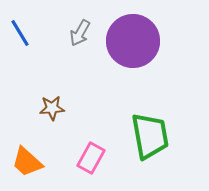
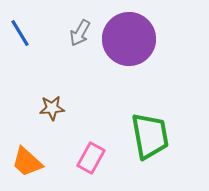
purple circle: moved 4 px left, 2 px up
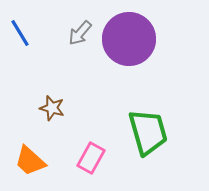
gray arrow: rotated 12 degrees clockwise
brown star: rotated 20 degrees clockwise
green trapezoid: moved 2 px left, 4 px up; rotated 6 degrees counterclockwise
orange trapezoid: moved 3 px right, 1 px up
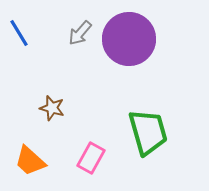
blue line: moved 1 px left
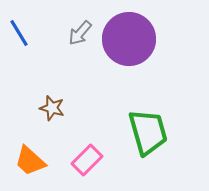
pink rectangle: moved 4 px left, 2 px down; rotated 16 degrees clockwise
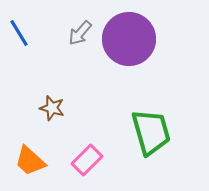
green trapezoid: moved 3 px right
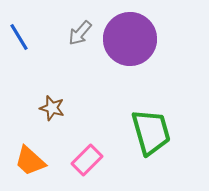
blue line: moved 4 px down
purple circle: moved 1 px right
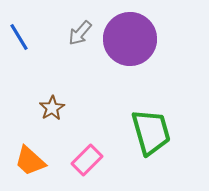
brown star: rotated 25 degrees clockwise
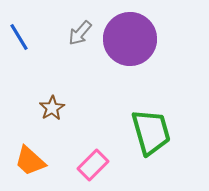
pink rectangle: moved 6 px right, 5 px down
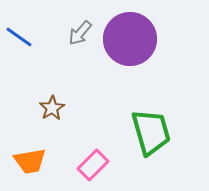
blue line: rotated 24 degrees counterclockwise
orange trapezoid: rotated 52 degrees counterclockwise
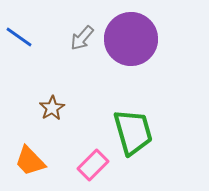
gray arrow: moved 2 px right, 5 px down
purple circle: moved 1 px right
green trapezoid: moved 18 px left
orange trapezoid: rotated 56 degrees clockwise
